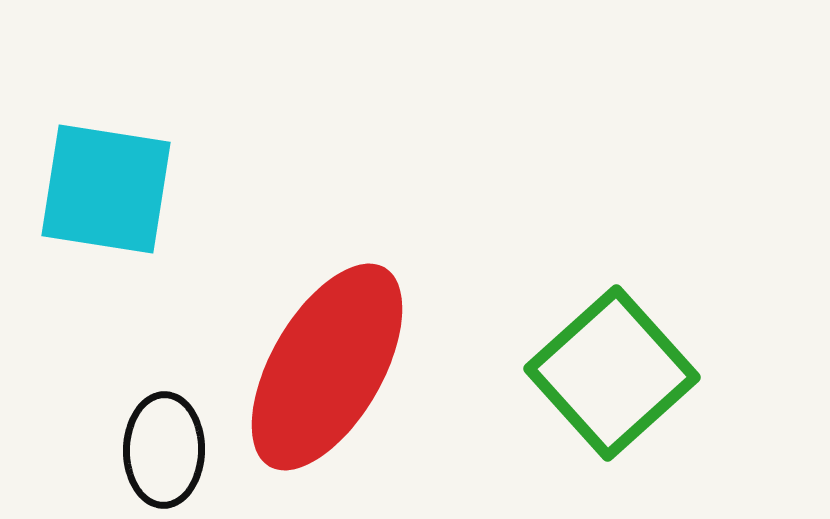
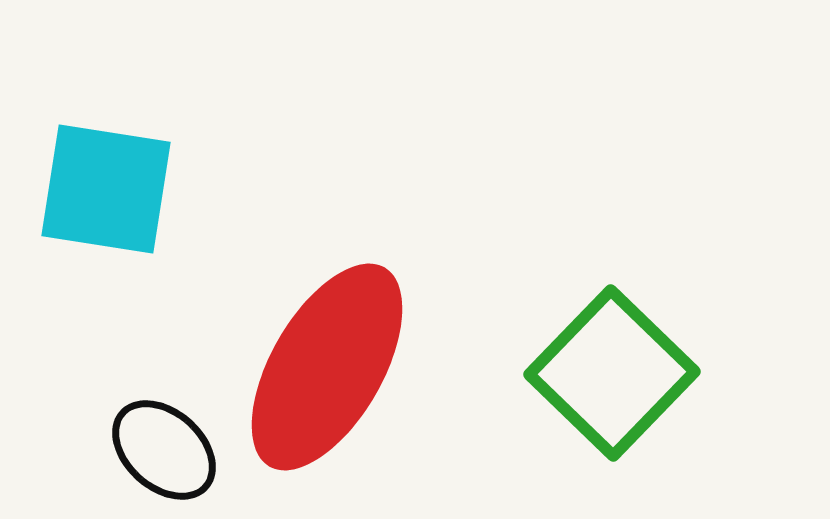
green square: rotated 4 degrees counterclockwise
black ellipse: rotated 49 degrees counterclockwise
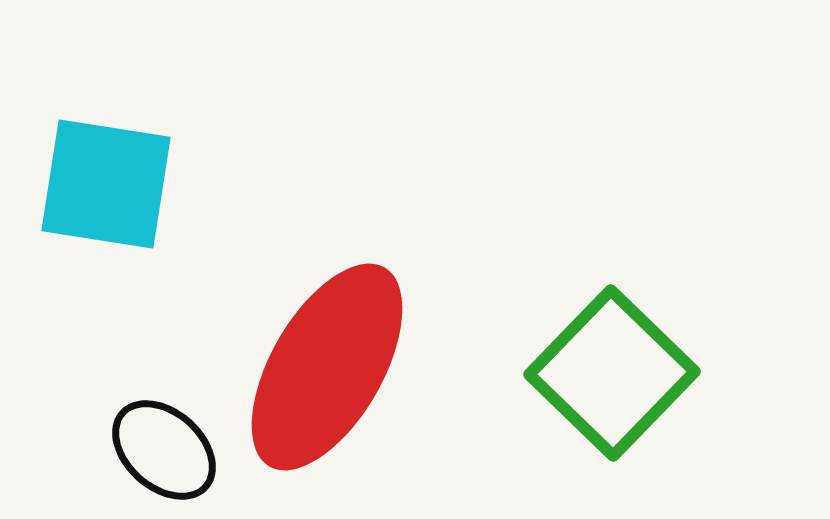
cyan square: moved 5 px up
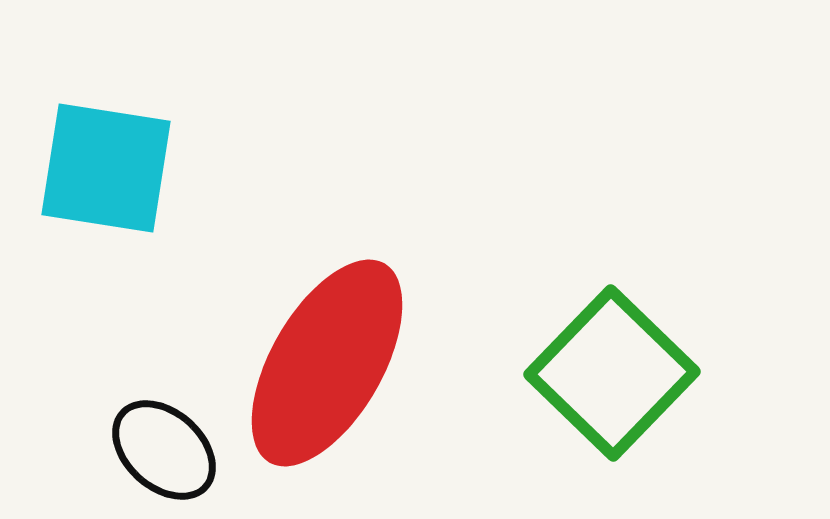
cyan square: moved 16 px up
red ellipse: moved 4 px up
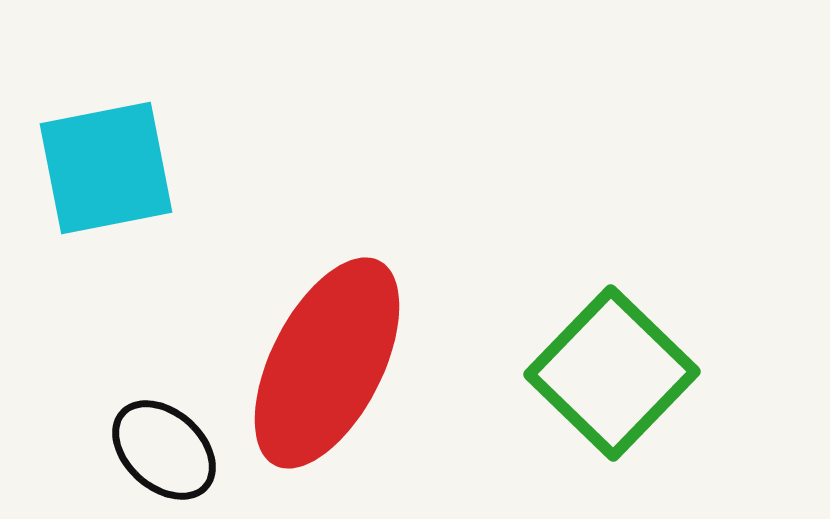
cyan square: rotated 20 degrees counterclockwise
red ellipse: rotated 3 degrees counterclockwise
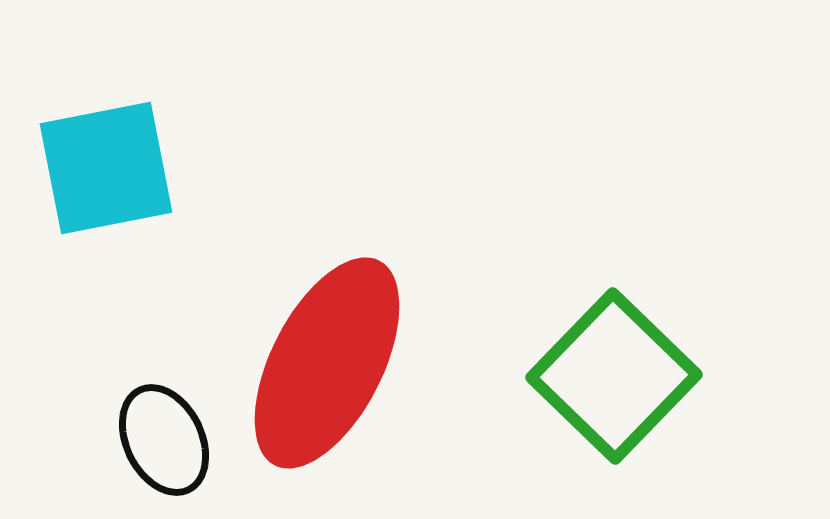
green square: moved 2 px right, 3 px down
black ellipse: moved 10 px up; rotated 22 degrees clockwise
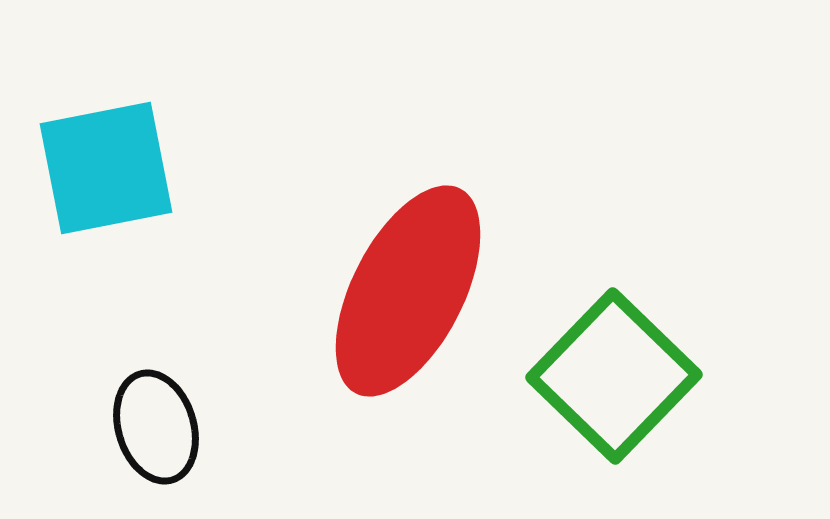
red ellipse: moved 81 px right, 72 px up
black ellipse: moved 8 px left, 13 px up; rotated 9 degrees clockwise
